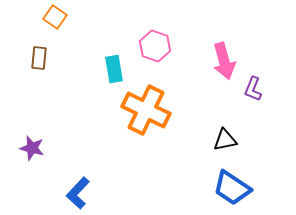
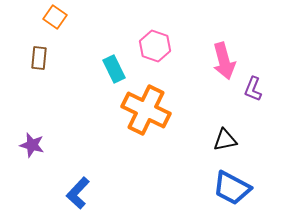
cyan rectangle: rotated 16 degrees counterclockwise
purple star: moved 3 px up
blue trapezoid: rotated 6 degrees counterclockwise
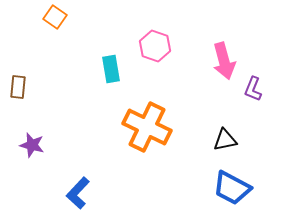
brown rectangle: moved 21 px left, 29 px down
cyan rectangle: moved 3 px left; rotated 16 degrees clockwise
orange cross: moved 1 px right, 17 px down
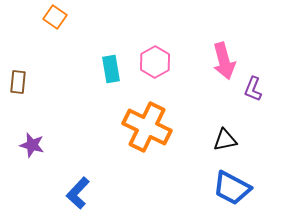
pink hexagon: moved 16 px down; rotated 12 degrees clockwise
brown rectangle: moved 5 px up
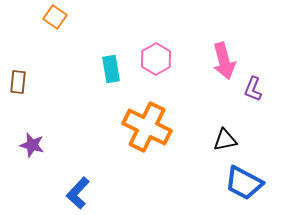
pink hexagon: moved 1 px right, 3 px up
blue trapezoid: moved 12 px right, 5 px up
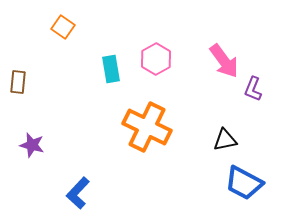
orange square: moved 8 px right, 10 px down
pink arrow: rotated 21 degrees counterclockwise
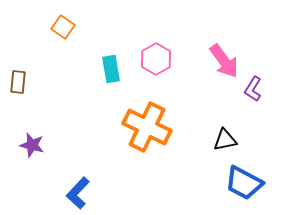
purple L-shape: rotated 10 degrees clockwise
